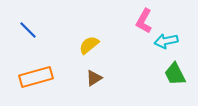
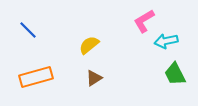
pink L-shape: rotated 30 degrees clockwise
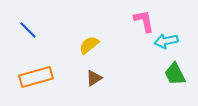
pink L-shape: rotated 110 degrees clockwise
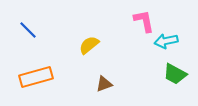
green trapezoid: rotated 35 degrees counterclockwise
brown triangle: moved 10 px right, 6 px down; rotated 12 degrees clockwise
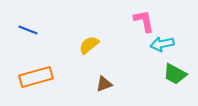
blue line: rotated 24 degrees counterclockwise
cyan arrow: moved 4 px left, 3 px down
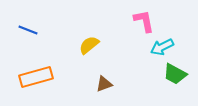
cyan arrow: moved 3 px down; rotated 15 degrees counterclockwise
